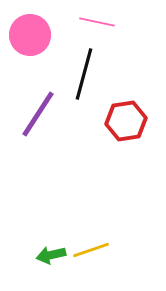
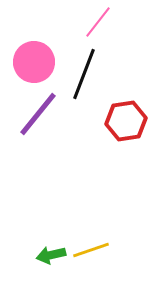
pink line: moved 1 px right; rotated 64 degrees counterclockwise
pink circle: moved 4 px right, 27 px down
black line: rotated 6 degrees clockwise
purple line: rotated 6 degrees clockwise
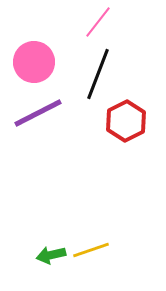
black line: moved 14 px right
purple line: moved 1 px up; rotated 24 degrees clockwise
red hexagon: rotated 18 degrees counterclockwise
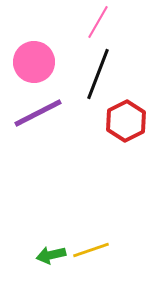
pink line: rotated 8 degrees counterclockwise
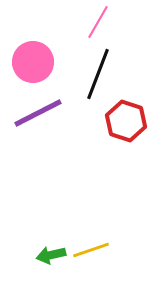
pink circle: moved 1 px left
red hexagon: rotated 15 degrees counterclockwise
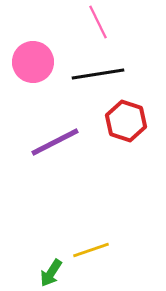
pink line: rotated 56 degrees counterclockwise
black line: rotated 60 degrees clockwise
purple line: moved 17 px right, 29 px down
green arrow: moved 18 px down; rotated 44 degrees counterclockwise
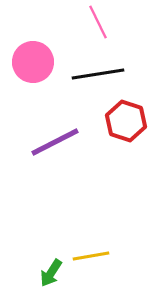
yellow line: moved 6 px down; rotated 9 degrees clockwise
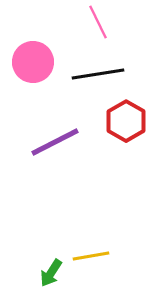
red hexagon: rotated 12 degrees clockwise
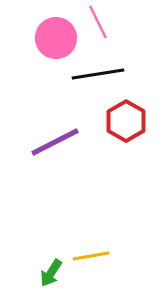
pink circle: moved 23 px right, 24 px up
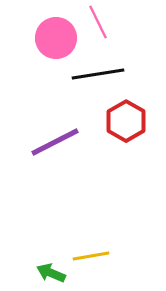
green arrow: rotated 80 degrees clockwise
